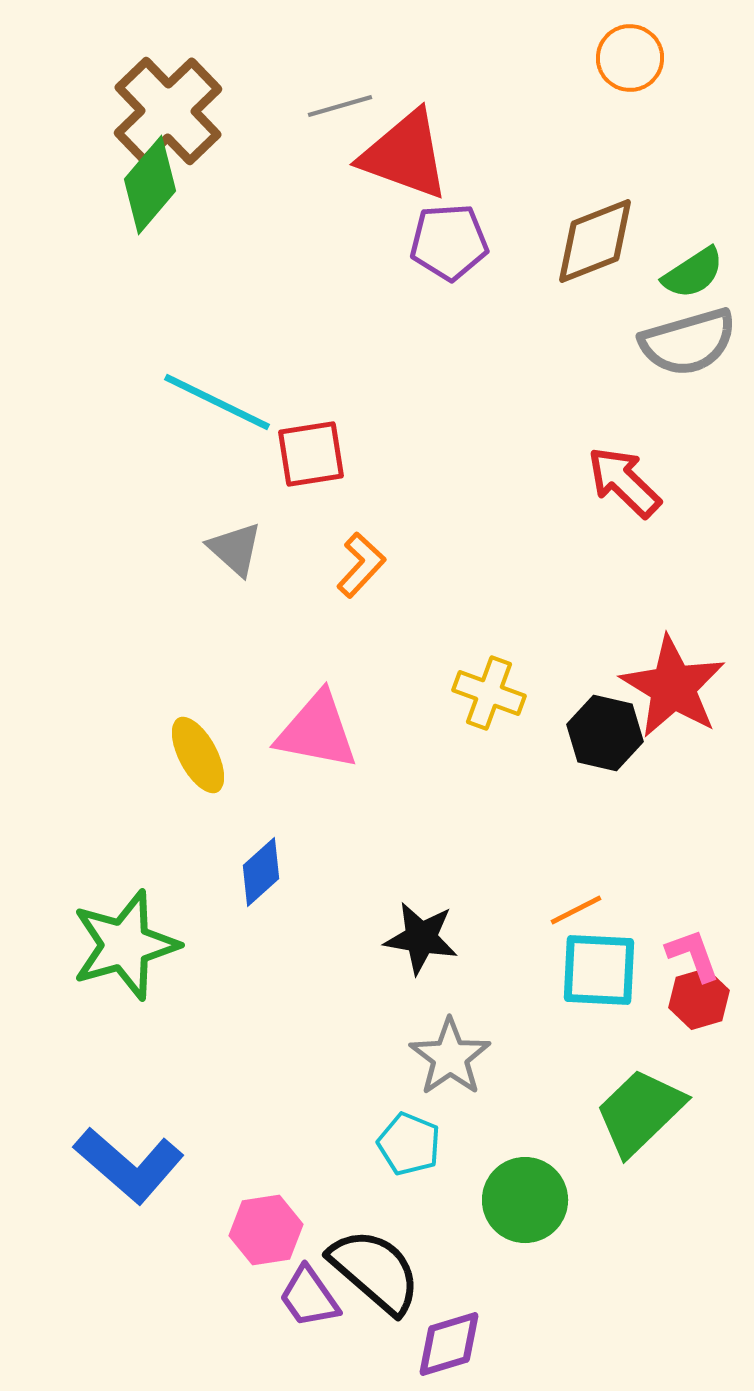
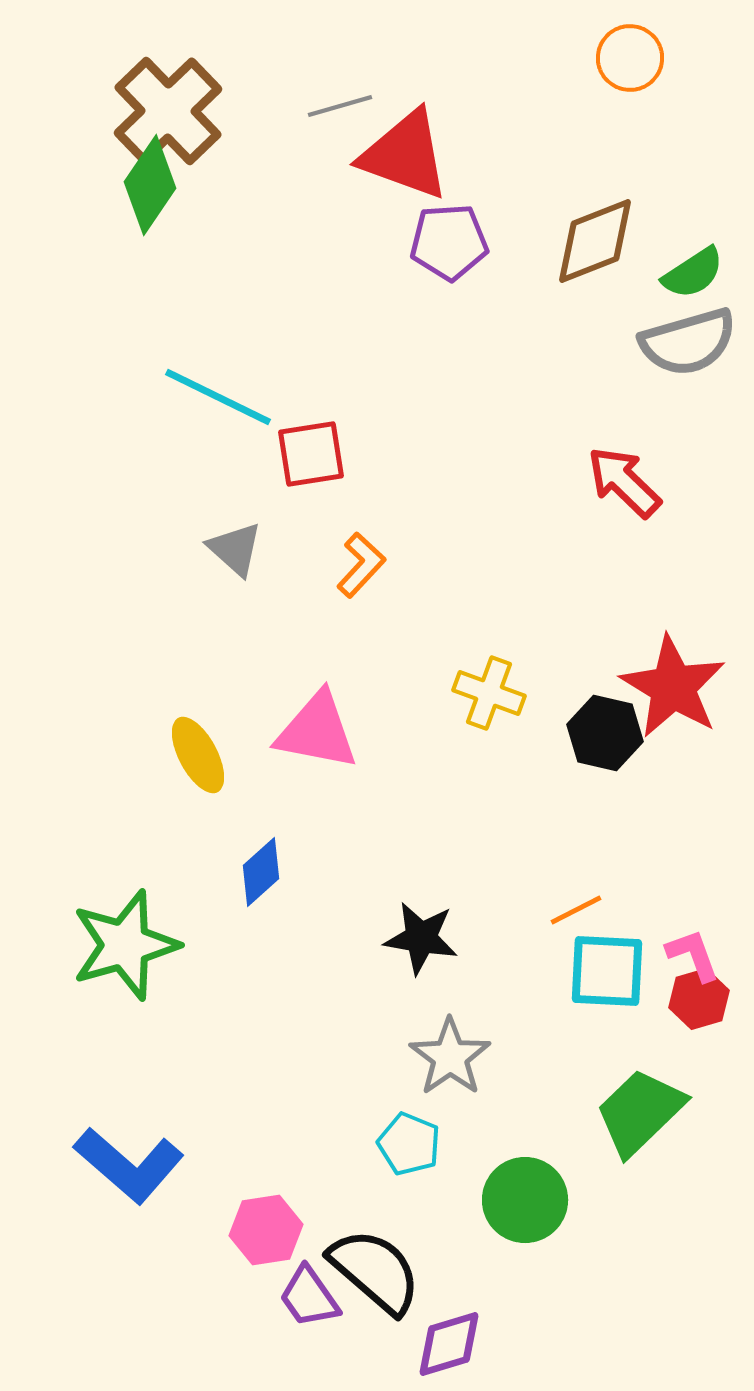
green diamond: rotated 6 degrees counterclockwise
cyan line: moved 1 px right, 5 px up
cyan square: moved 8 px right, 1 px down
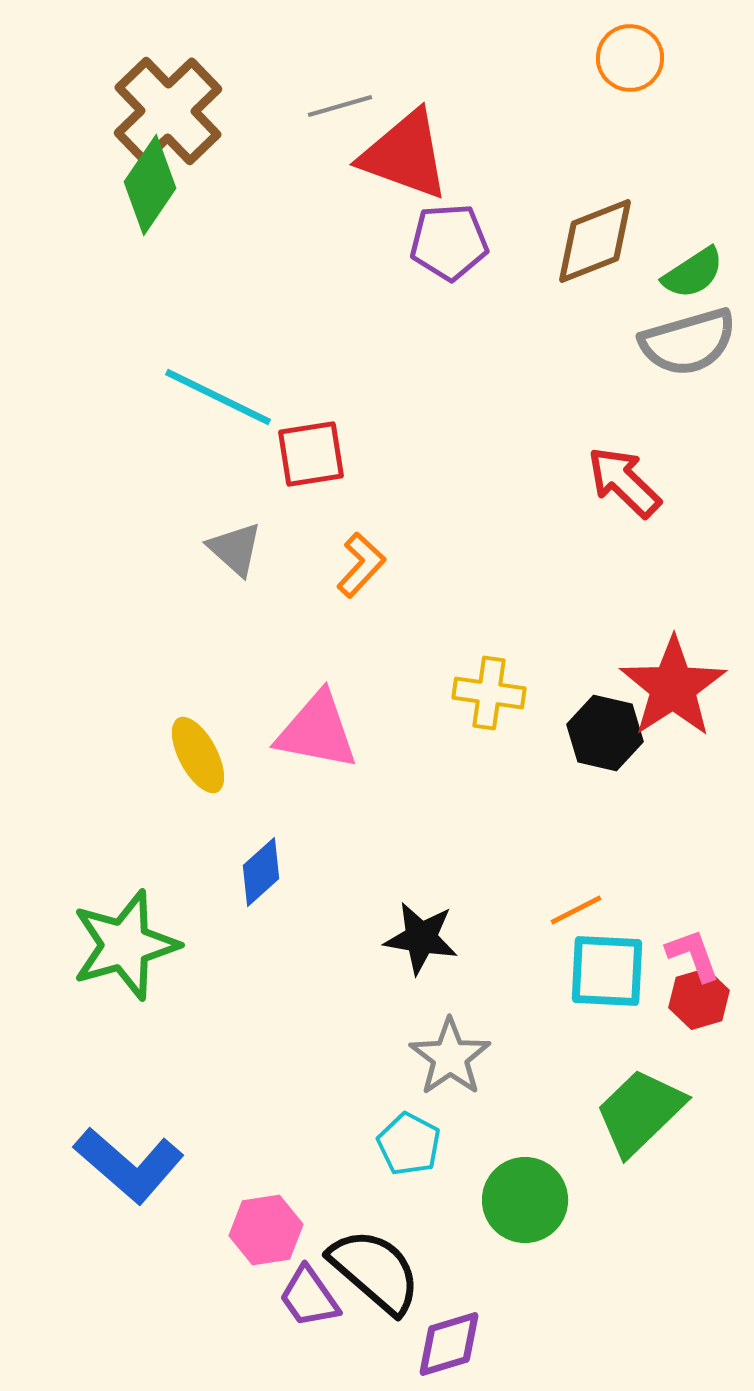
red star: rotated 8 degrees clockwise
yellow cross: rotated 12 degrees counterclockwise
cyan pentagon: rotated 6 degrees clockwise
